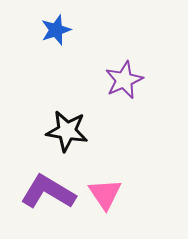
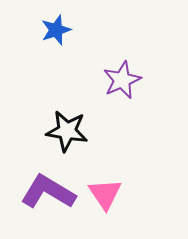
purple star: moved 2 px left
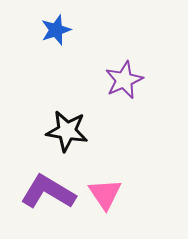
purple star: moved 2 px right
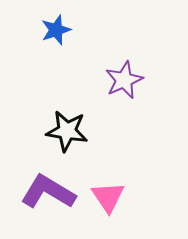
pink triangle: moved 3 px right, 3 px down
